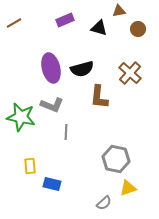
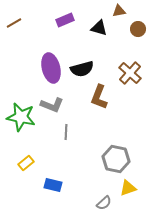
brown L-shape: rotated 15 degrees clockwise
yellow rectangle: moved 4 px left, 3 px up; rotated 56 degrees clockwise
blue rectangle: moved 1 px right, 1 px down
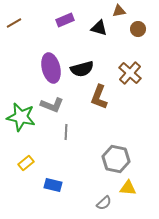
yellow triangle: rotated 24 degrees clockwise
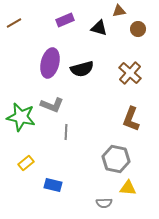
purple ellipse: moved 1 px left, 5 px up; rotated 28 degrees clockwise
brown L-shape: moved 32 px right, 22 px down
gray semicircle: rotated 42 degrees clockwise
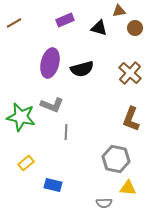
brown circle: moved 3 px left, 1 px up
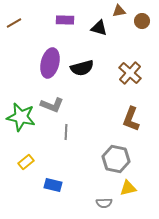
purple rectangle: rotated 24 degrees clockwise
brown circle: moved 7 px right, 7 px up
black semicircle: moved 1 px up
yellow rectangle: moved 1 px up
yellow triangle: rotated 18 degrees counterclockwise
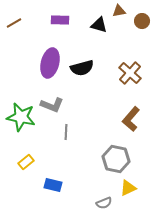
purple rectangle: moved 5 px left
black triangle: moved 3 px up
brown L-shape: rotated 20 degrees clockwise
yellow triangle: rotated 12 degrees counterclockwise
gray semicircle: rotated 21 degrees counterclockwise
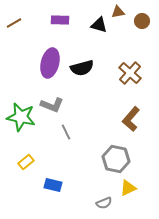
brown triangle: moved 1 px left, 1 px down
gray line: rotated 28 degrees counterclockwise
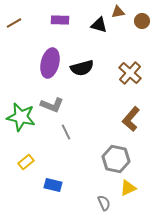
gray semicircle: rotated 91 degrees counterclockwise
